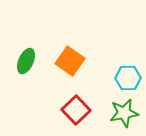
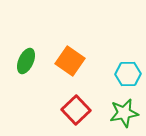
cyan hexagon: moved 4 px up
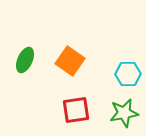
green ellipse: moved 1 px left, 1 px up
red square: rotated 36 degrees clockwise
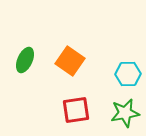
green star: moved 1 px right
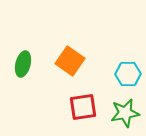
green ellipse: moved 2 px left, 4 px down; rotated 10 degrees counterclockwise
red square: moved 7 px right, 3 px up
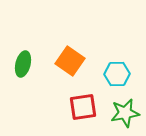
cyan hexagon: moved 11 px left
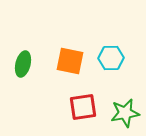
orange square: rotated 24 degrees counterclockwise
cyan hexagon: moved 6 px left, 16 px up
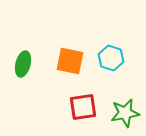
cyan hexagon: rotated 20 degrees clockwise
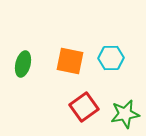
cyan hexagon: rotated 20 degrees counterclockwise
red square: moved 1 px right; rotated 28 degrees counterclockwise
green star: moved 1 px down
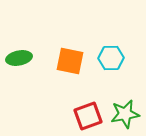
green ellipse: moved 4 px left, 6 px up; rotated 65 degrees clockwise
red square: moved 4 px right, 9 px down; rotated 16 degrees clockwise
